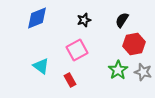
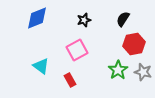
black semicircle: moved 1 px right, 1 px up
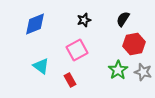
blue diamond: moved 2 px left, 6 px down
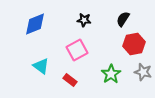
black star: rotated 24 degrees clockwise
green star: moved 7 px left, 4 px down
red rectangle: rotated 24 degrees counterclockwise
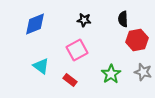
black semicircle: rotated 35 degrees counterclockwise
red hexagon: moved 3 px right, 4 px up
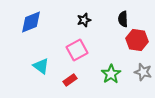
black star: rotated 24 degrees counterclockwise
blue diamond: moved 4 px left, 2 px up
red hexagon: rotated 20 degrees clockwise
red rectangle: rotated 72 degrees counterclockwise
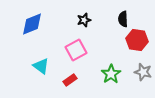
blue diamond: moved 1 px right, 2 px down
pink square: moved 1 px left
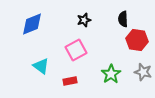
red rectangle: moved 1 px down; rotated 24 degrees clockwise
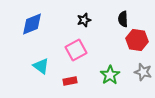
green star: moved 1 px left, 1 px down
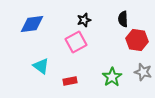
blue diamond: rotated 15 degrees clockwise
pink square: moved 8 px up
green star: moved 2 px right, 2 px down
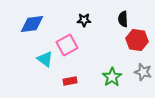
black star: rotated 16 degrees clockwise
pink square: moved 9 px left, 3 px down
cyan triangle: moved 4 px right, 7 px up
